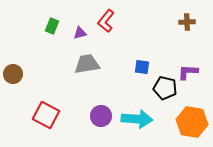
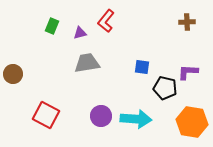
gray trapezoid: moved 1 px up
cyan arrow: moved 1 px left
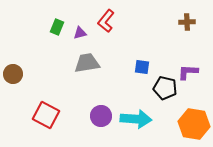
green rectangle: moved 5 px right, 1 px down
orange hexagon: moved 2 px right, 2 px down
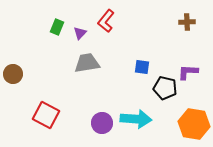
purple triangle: rotated 32 degrees counterclockwise
purple circle: moved 1 px right, 7 px down
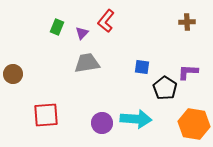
purple triangle: moved 2 px right
black pentagon: rotated 20 degrees clockwise
red square: rotated 32 degrees counterclockwise
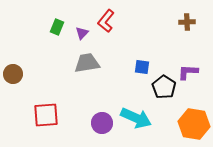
black pentagon: moved 1 px left, 1 px up
cyan arrow: moved 1 px up; rotated 20 degrees clockwise
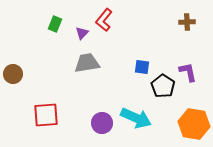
red L-shape: moved 2 px left, 1 px up
green rectangle: moved 2 px left, 3 px up
purple L-shape: rotated 75 degrees clockwise
black pentagon: moved 1 px left, 1 px up
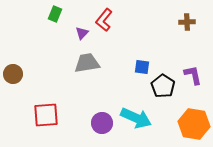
green rectangle: moved 10 px up
purple L-shape: moved 5 px right, 3 px down
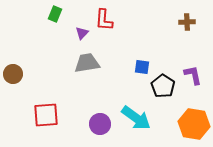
red L-shape: rotated 35 degrees counterclockwise
cyan arrow: rotated 12 degrees clockwise
purple circle: moved 2 px left, 1 px down
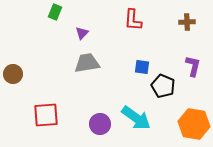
green rectangle: moved 2 px up
red L-shape: moved 29 px right
purple L-shape: moved 9 px up; rotated 25 degrees clockwise
black pentagon: rotated 10 degrees counterclockwise
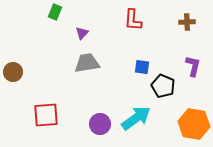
brown circle: moved 2 px up
cyan arrow: rotated 72 degrees counterclockwise
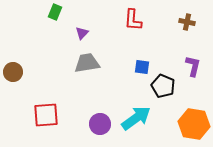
brown cross: rotated 14 degrees clockwise
